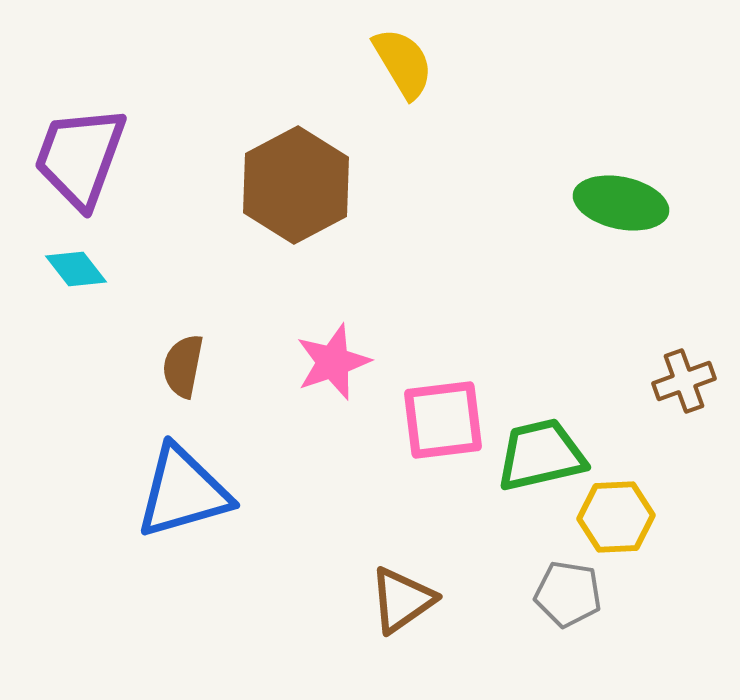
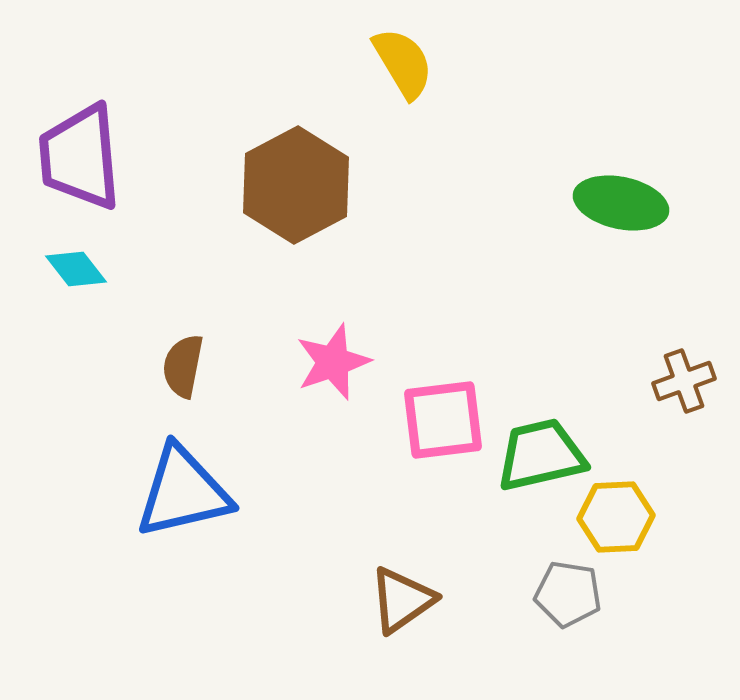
purple trapezoid: rotated 25 degrees counterclockwise
blue triangle: rotated 3 degrees clockwise
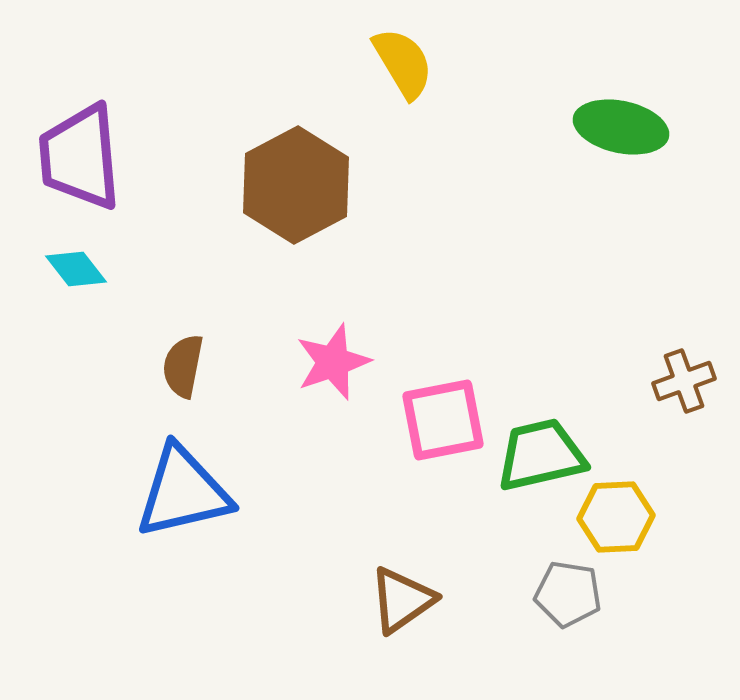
green ellipse: moved 76 px up
pink square: rotated 4 degrees counterclockwise
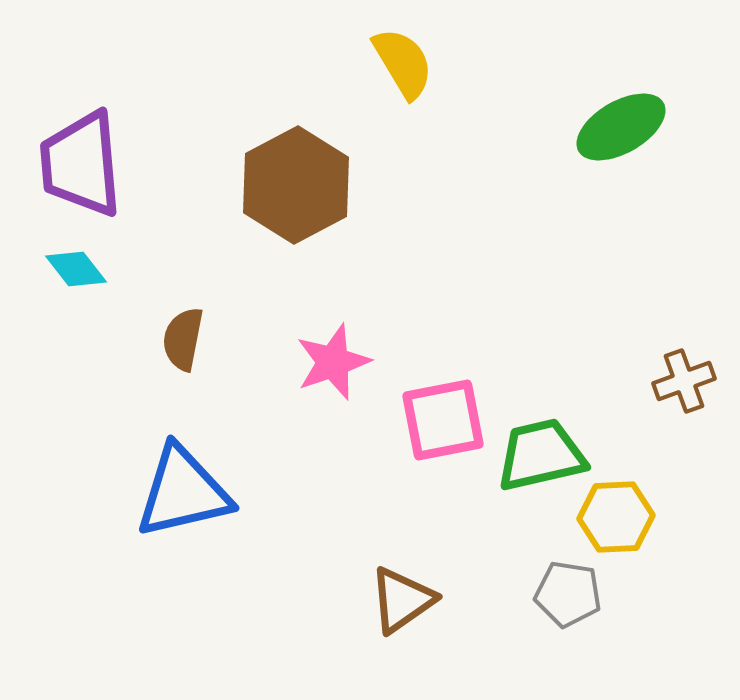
green ellipse: rotated 42 degrees counterclockwise
purple trapezoid: moved 1 px right, 7 px down
brown semicircle: moved 27 px up
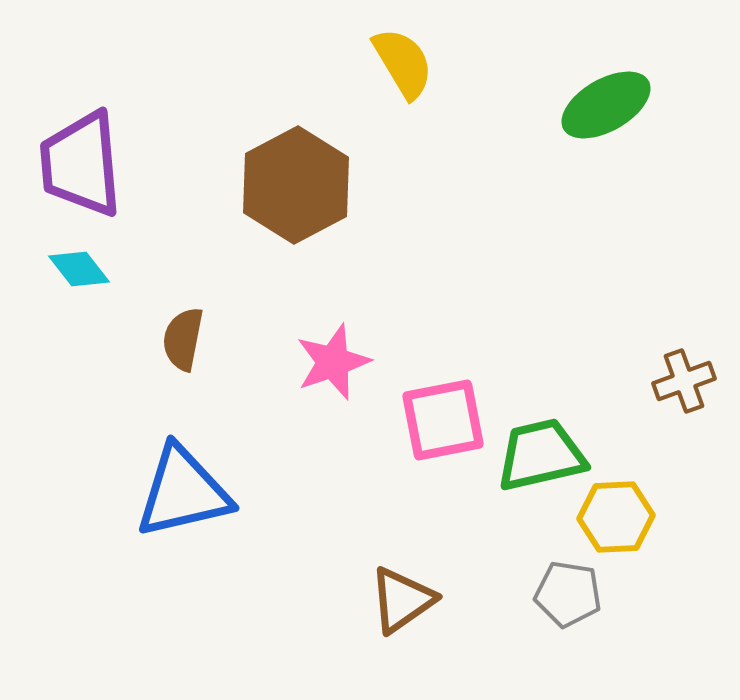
green ellipse: moved 15 px left, 22 px up
cyan diamond: moved 3 px right
